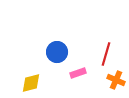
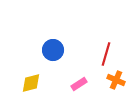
blue circle: moved 4 px left, 2 px up
pink rectangle: moved 1 px right, 11 px down; rotated 14 degrees counterclockwise
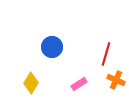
blue circle: moved 1 px left, 3 px up
yellow diamond: rotated 45 degrees counterclockwise
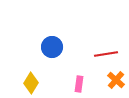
red line: rotated 65 degrees clockwise
orange cross: rotated 18 degrees clockwise
pink rectangle: rotated 49 degrees counterclockwise
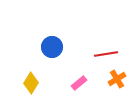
orange cross: moved 1 px right, 1 px up; rotated 18 degrees clockwise
pink rectangle: moved 1 px up; rotated 42 degrees clockwise
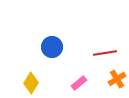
red line: moved 1 px left, 1 px up
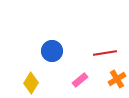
blue circle: moved 4 px down
pink rectangle: moved 1 px right, 3 px up
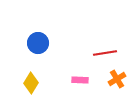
blue circle: moved 14 px left, 8 px up
pink rectangle: rotated 42 degrees clockwise
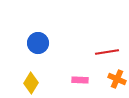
red line: moved 2 px right, 1 px up
orange cross: rotated 36 degrees counterclockwise
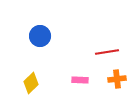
blue circle: moved 2 px right, 7 px up
orange cross: rotated 30 degrees counterclockwise
yellow diamond: rotated 15 degrees clockwise
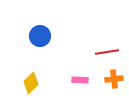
orange cross: moved 3 px left
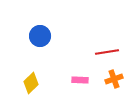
orange cross: rotated 12 degrees counterclockwise
